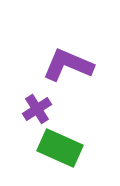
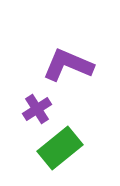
green rectangle: rotated 63 degrees counterclockwise
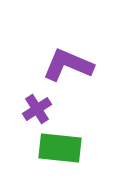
green rectangle: rotated 45 degrees clockwise
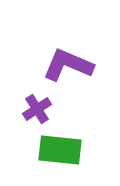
green rectangle: moved 2 px down
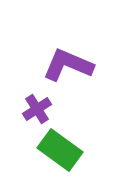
green rectangle: rotated 30 degrees clockwise
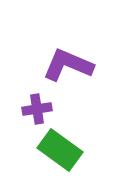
purple cross: rotated 24 degrees clockwise
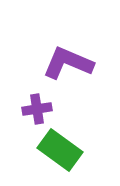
purple L-shape: moved 2 px up
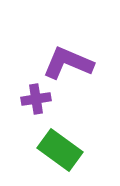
purple cross: moved 1 px left, 10 px up
